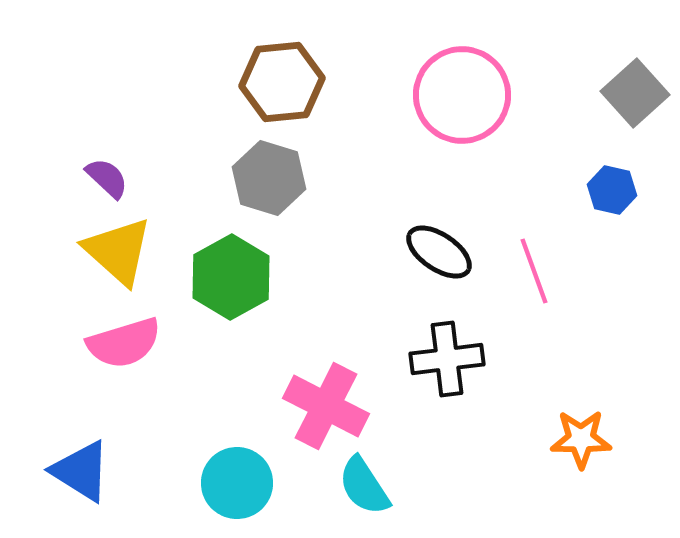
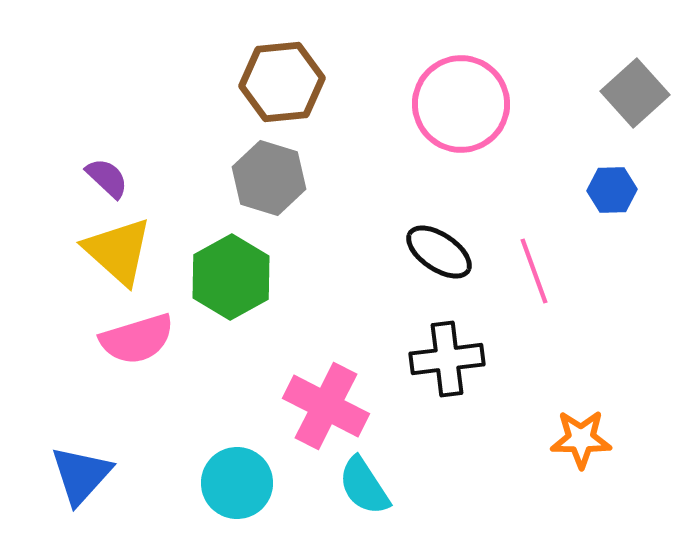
pink circle: moved 1 px left, 9 px down
blue hexagon: rotated 15 degrees counterclockwise
pink semicircle: moved 13 px right, 4 px up
blue triangle: moved 4 px down; rotated 40 degrees clockwise
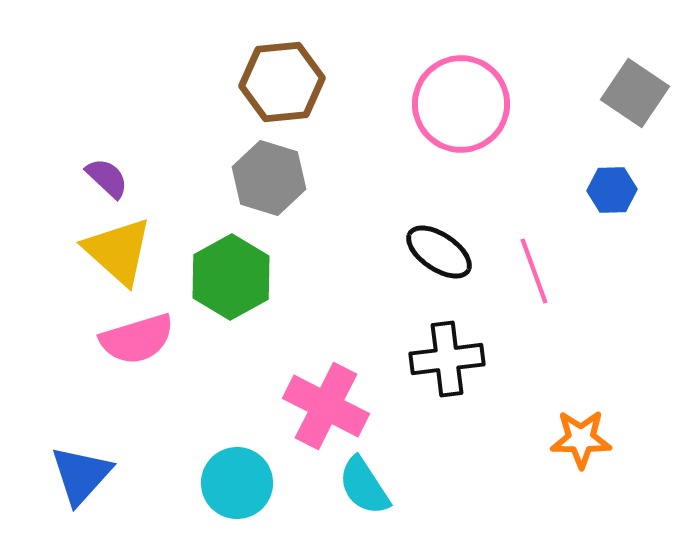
gray square: rotated 14 degrees counterclockwise
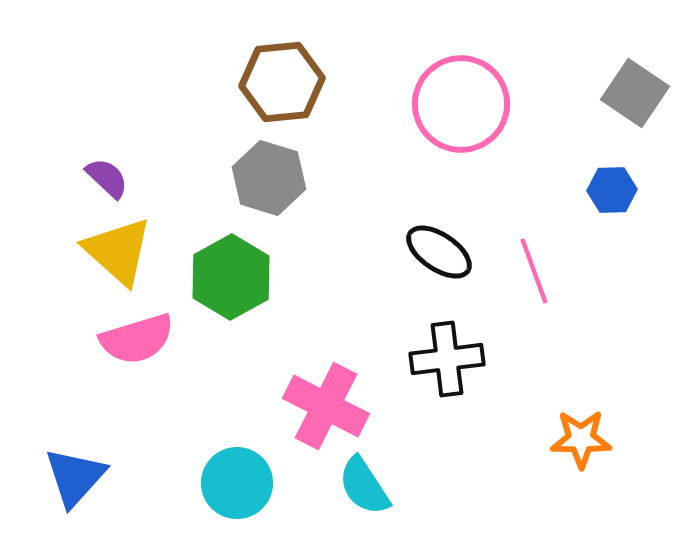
blue triangle: moved 6 px left, 2 px down
